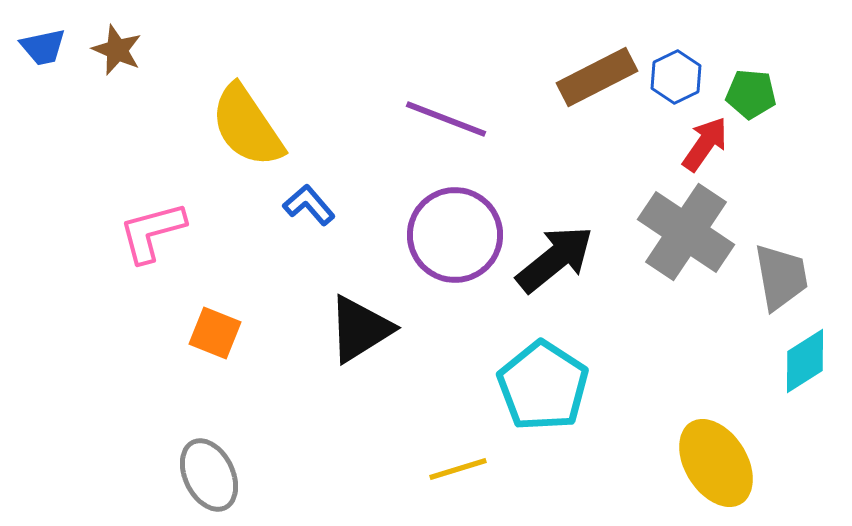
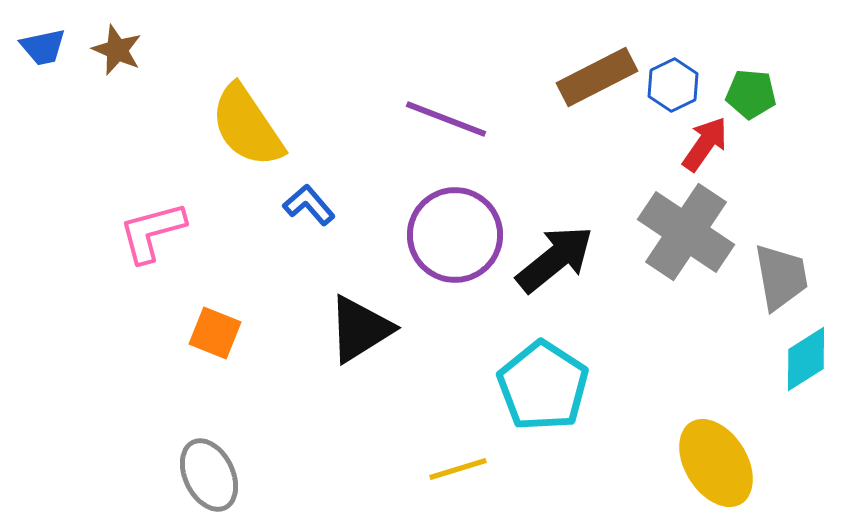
blue hexagon: moved 3 px left, 8 px down
cyan diamond: moved 1 px right, 2 px up
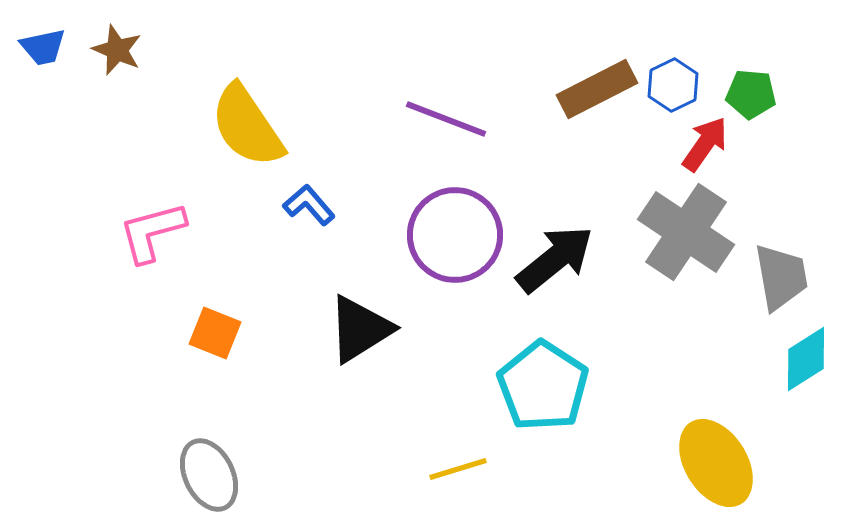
brown rectangle: moved 12 px down
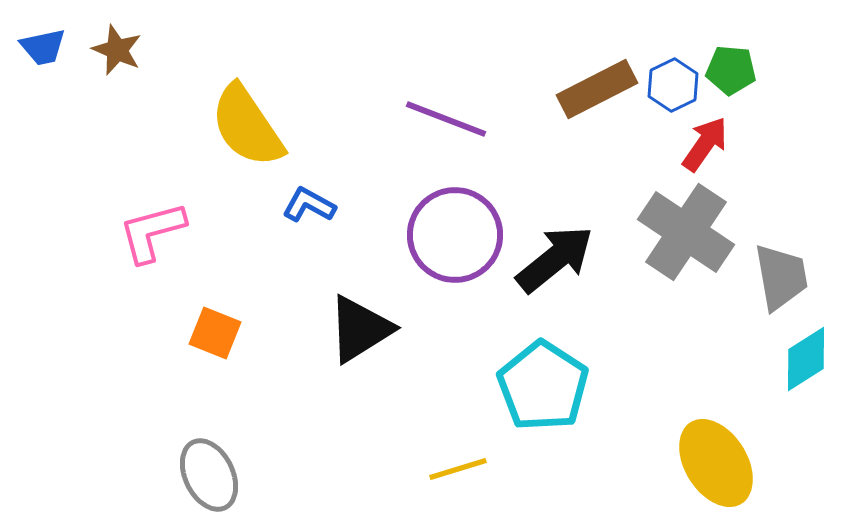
green pentagon: moved 20 px left, 24 px up
blue L-shape: rotated 20 degrees counterclockwise
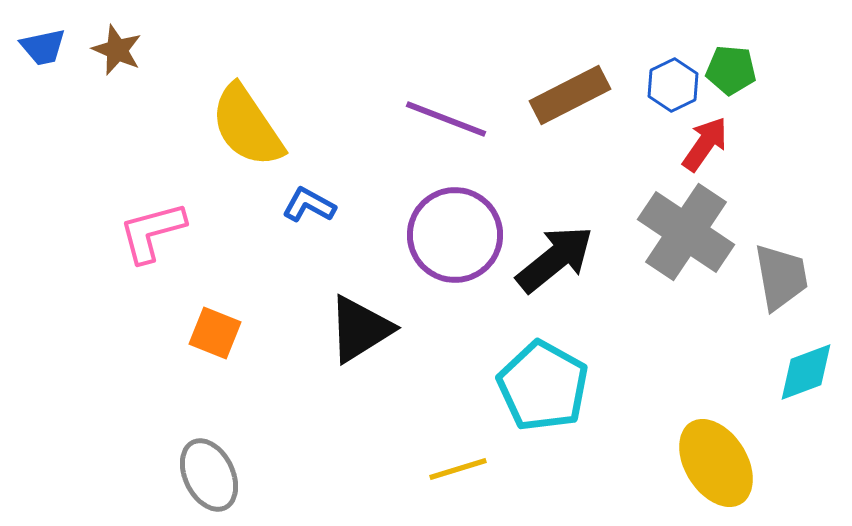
brown rectangle: moved 27 px left, 6 px down
cyan diamond: moved 13 px down; rotated 12 degrees clockwise
cyan pentagon: rotated 4 degrees counterclockwise
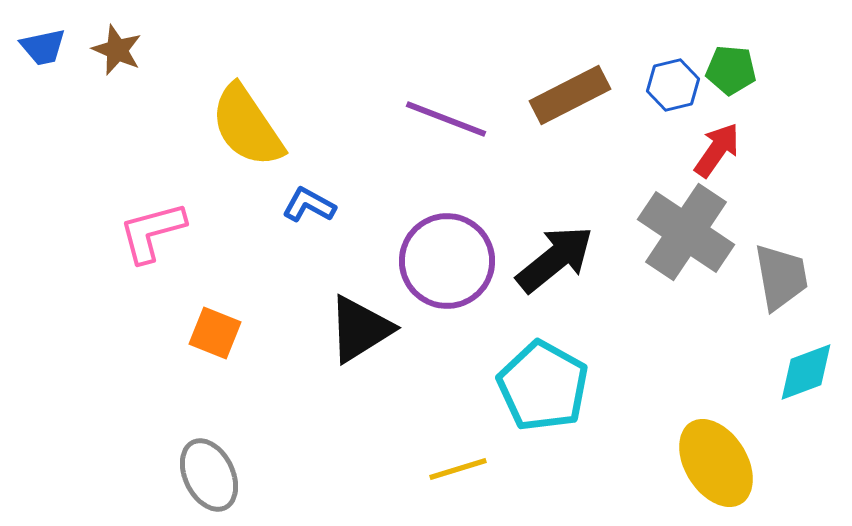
blue hexagon: rotated 12 degrees clockwise
red arrow: moved 12 px right, 6 px down
purple circle: moved 8 px left, 26 px down
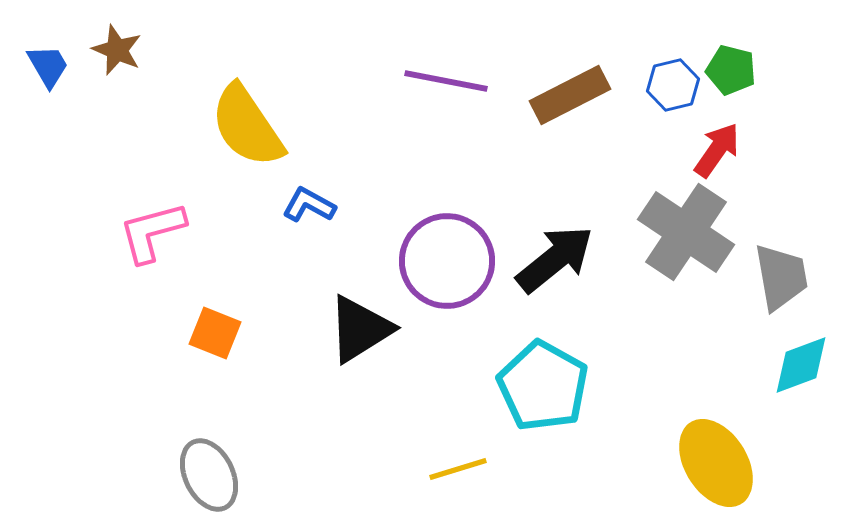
blue trapezoid: moved 5 px right, 19 px down; rotated 108 degrees counterclockwise
green pentagon: rotated 9 degrees clockwise
purple line: moved 38 px up; rotated 10 degrees counterclockwise
cyan diamond: moved 5 px left, 7 px up
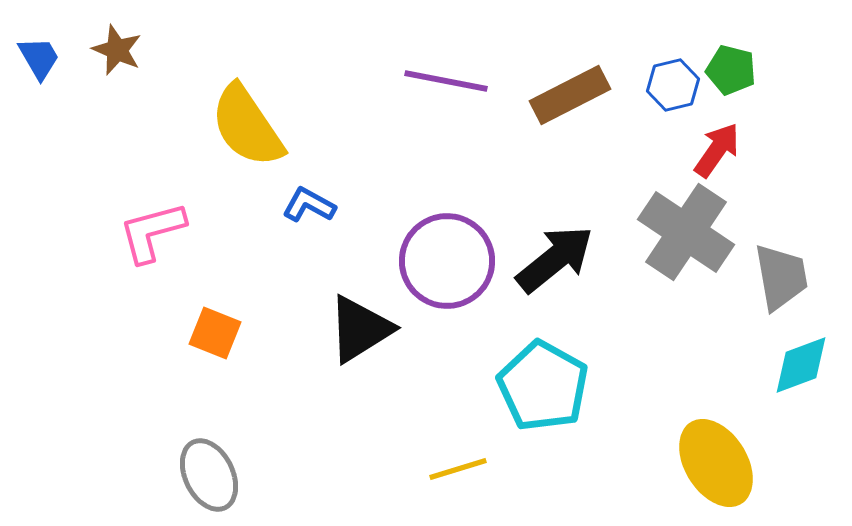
blue trapezoid: moved 9 px left, 8 px up
